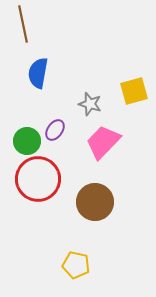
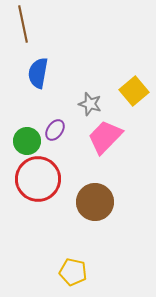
yellow square: rotated 24 degrees counterclockwise
pink trapezoid: moved 2 px right, 5 px up
yellow pentagon: moved 3 px left, 7 px down
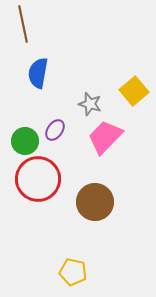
green circle: moved 2 px left
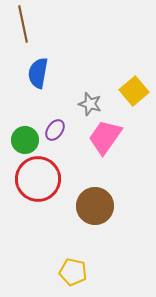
pink trapezoid: rotated 9 degrees counterclockwise
green circle: moved 1 px up
brown circle: moved 4 px down
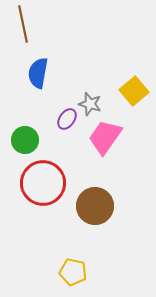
purple ellipse: moved 12 px right, 11 px up
red circle: moved 5 px right, 4 px down
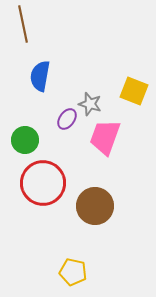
blue semicircle: moved 2 px right, 3 px down
yellow square: rotated 28 degrees counterclockwise
pink trapezoid: rotated 15 degrees counterclockwise
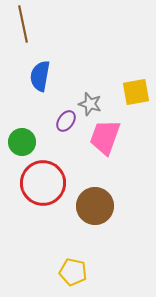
yellow square: moved 2 px right, 1 px down; rotated 32 degrees counterclockwise
purple ellipse: moved 1 px left, 2 px down
green circle: moved 3 px left, 2 px down
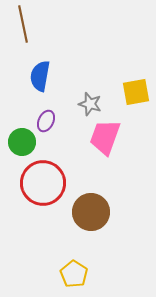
purple ellipse: moved 20 px left; rotated 10 degrees counterclockwise
brown circle: moved 4 px left, 6 px down
yellow pentagon: moved 1 px right, 2 px down; rotated 20 degrees clockwise
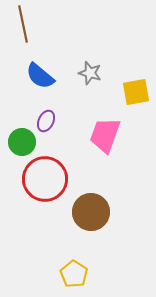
blue semicircle: rotated 60 degrees counterclockwise
gray star: moved 31 px up
pink trapezoid: moved 2 px up
red circle: moved 2 px right, 4 px up
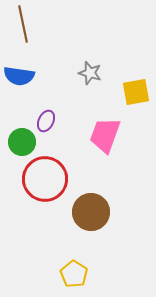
blue semicircle: moved 21 px left; rotated 32 degrees counterclockwise
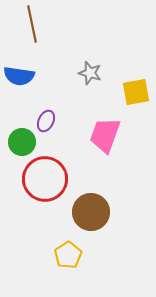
brown line: moved 9 px right
yellow pentagon: moved 6 px left, 19 px up; rotated 8 degrees clockwise
